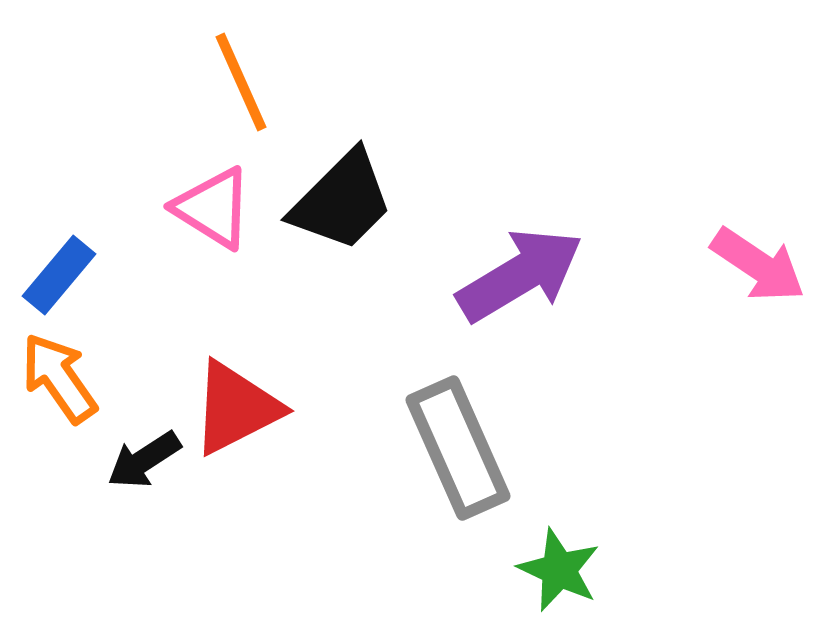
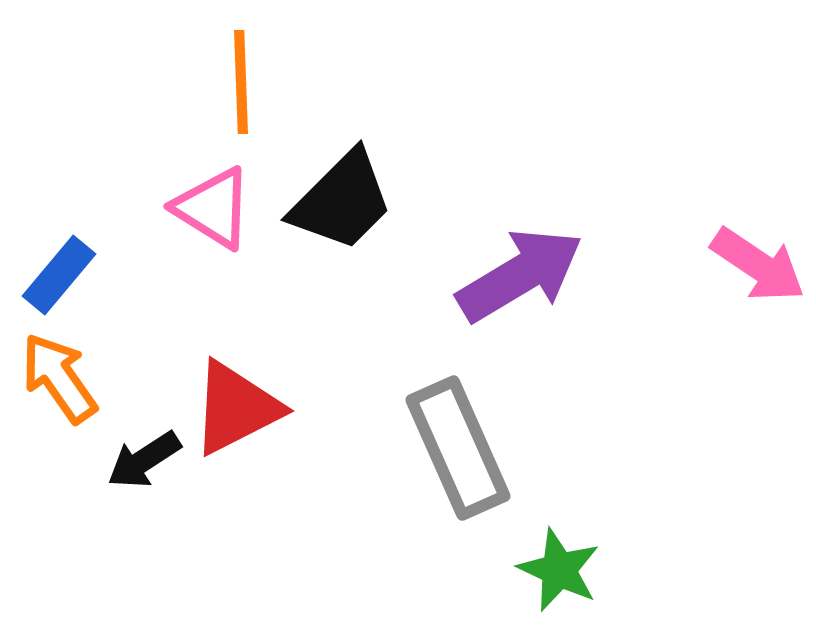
orange line: rotated 22 degrees clockwise
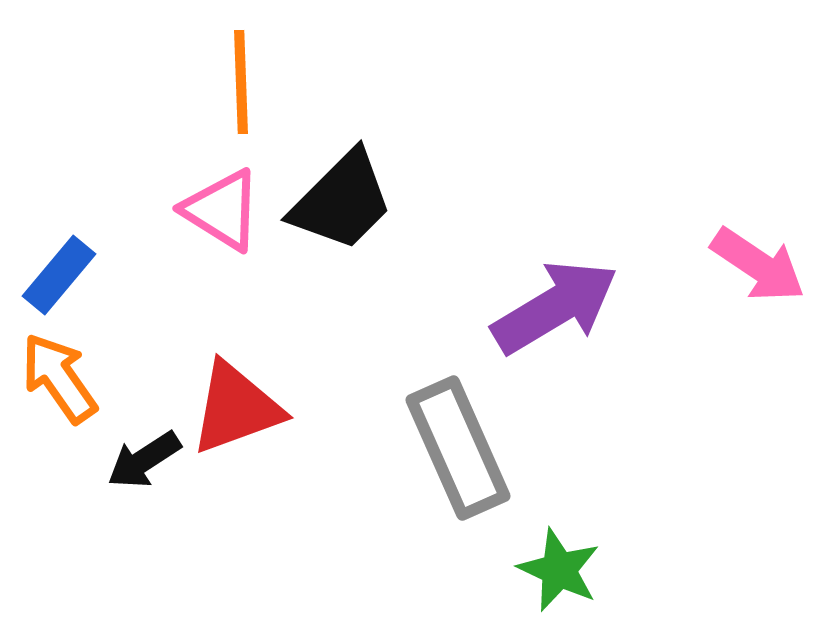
pink triangle: moved 9 px right, 2 px down
purple arrow: moved 35 px right, 32 px down
red triangle: rotated 7 degrees clockwise
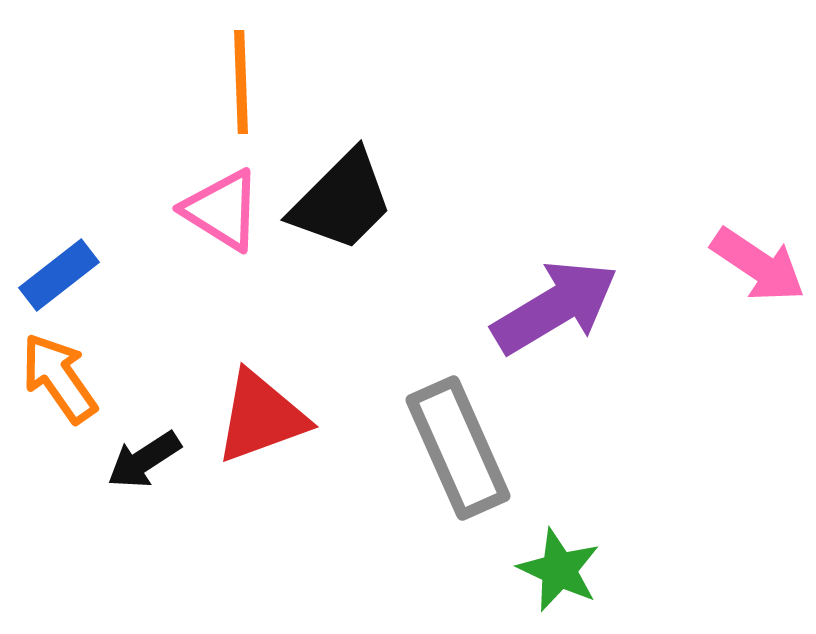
blue rectangle: rotated 12 degrees clockwise
red triangle: moved 25 px right, 9 px down
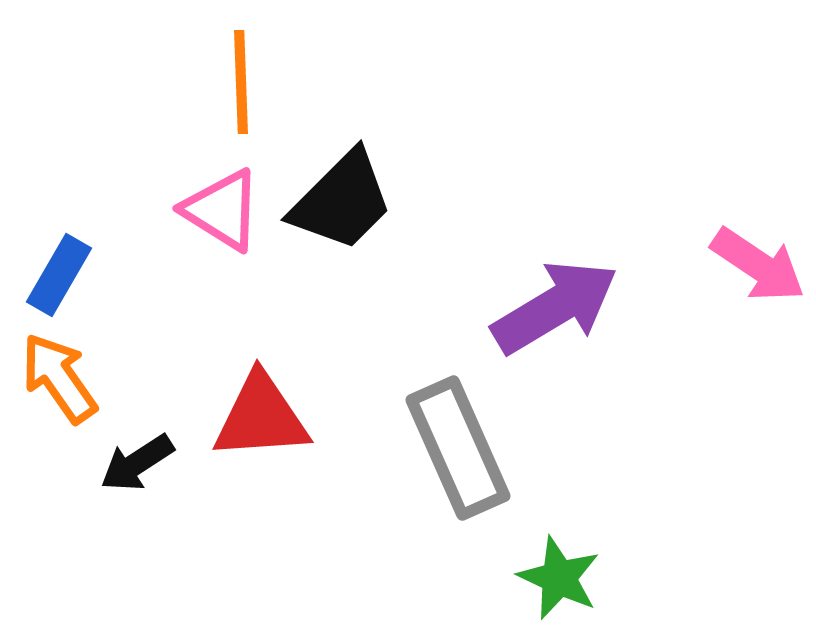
blue rectangle: rotated 22 degrees counterclockwise
red triangle: rotated 16 degrees clockwise
black arrow: moved 7 px left, 3 px down
green star: moved 8 px down
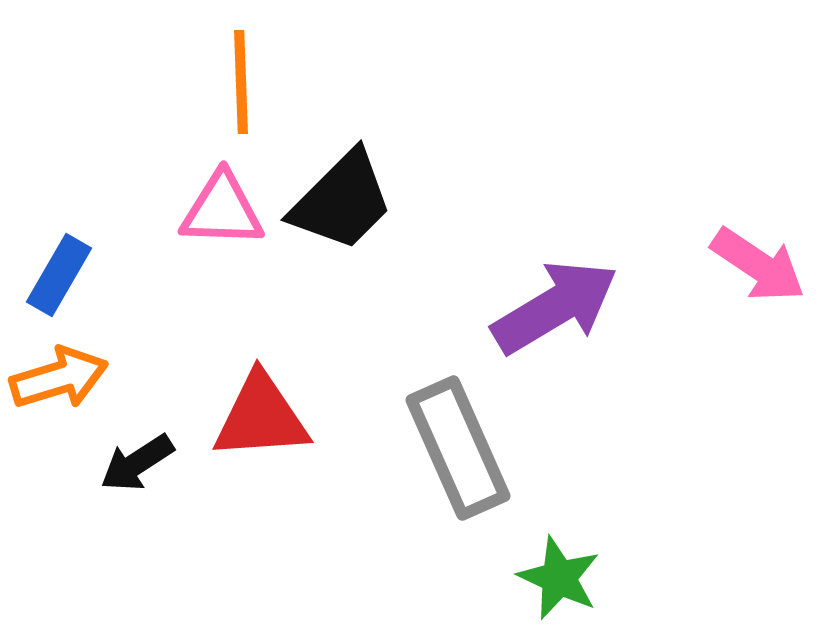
pink triangle: rotated 30 degrees counterclockwise
orange arrow: rotated 108 degrees clockwise
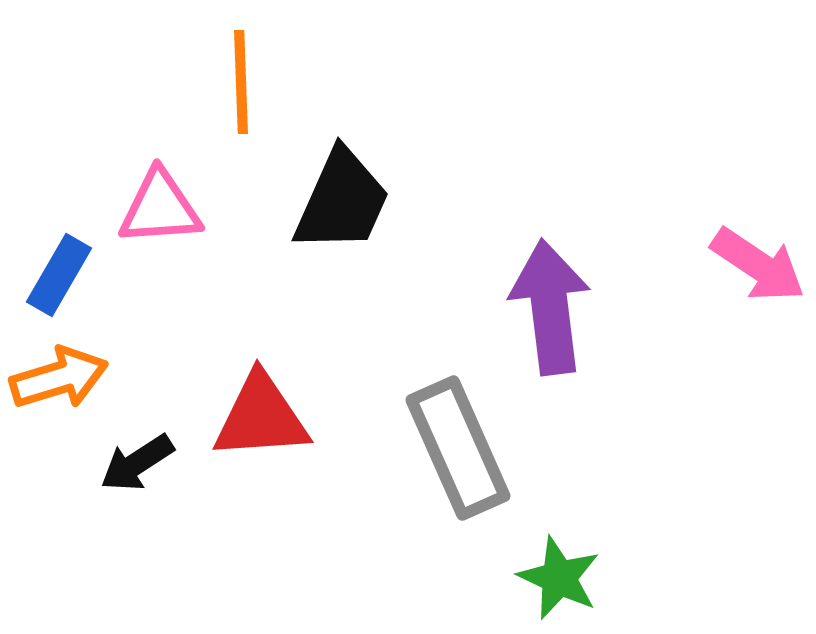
black trapezoid: rotated 21 degrees counterclockwise
pink triangle: moved 62 px left, 2 px up; rotated 6 degrees counterclockwise
purple arrow: moved 5 px left; rotated 66 degrees counterclockwise
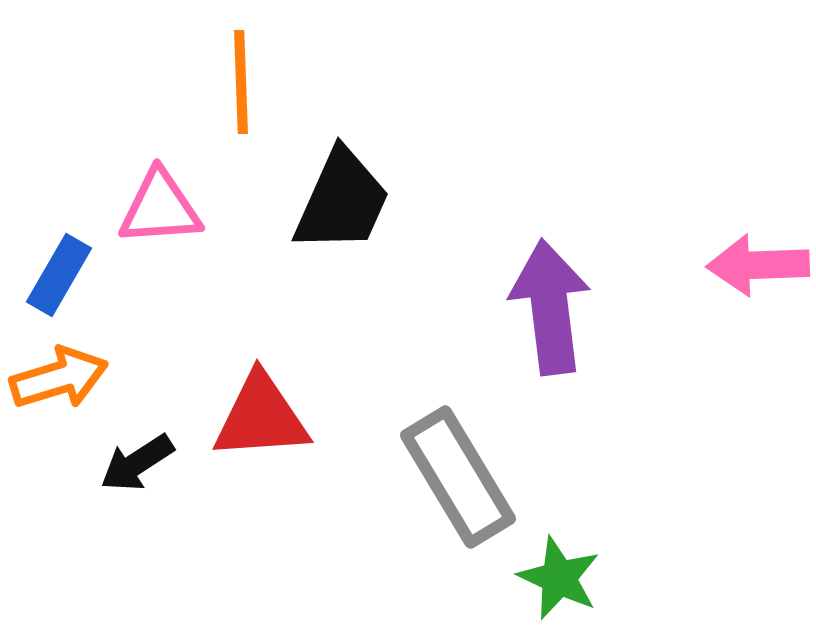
pink arrow: rotated 144 degrees clockwise
gray rectangle: moved 29 px down; rotated 7 degrees counterclockwise
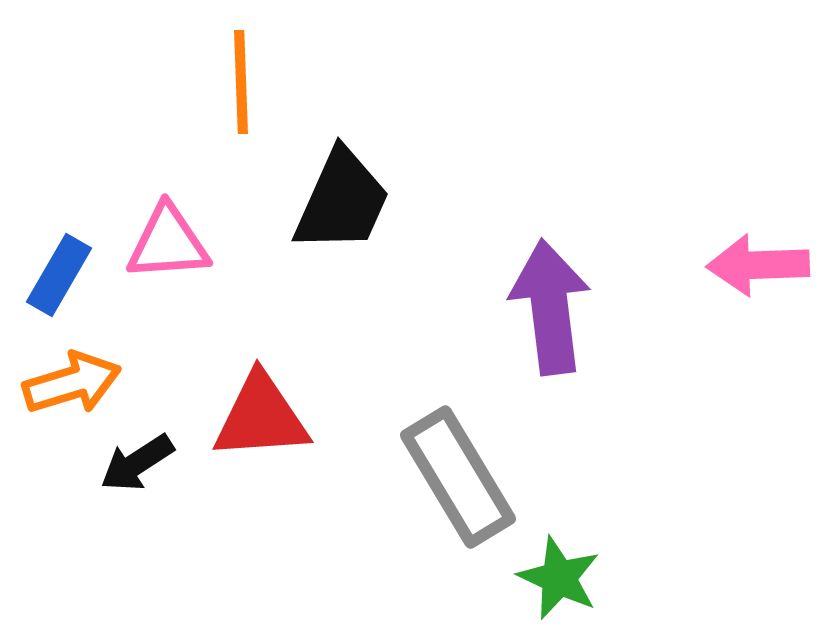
pink triangle: moved 8 px right, 35 px down
orange arrow: moved 13 px right, 5 px down
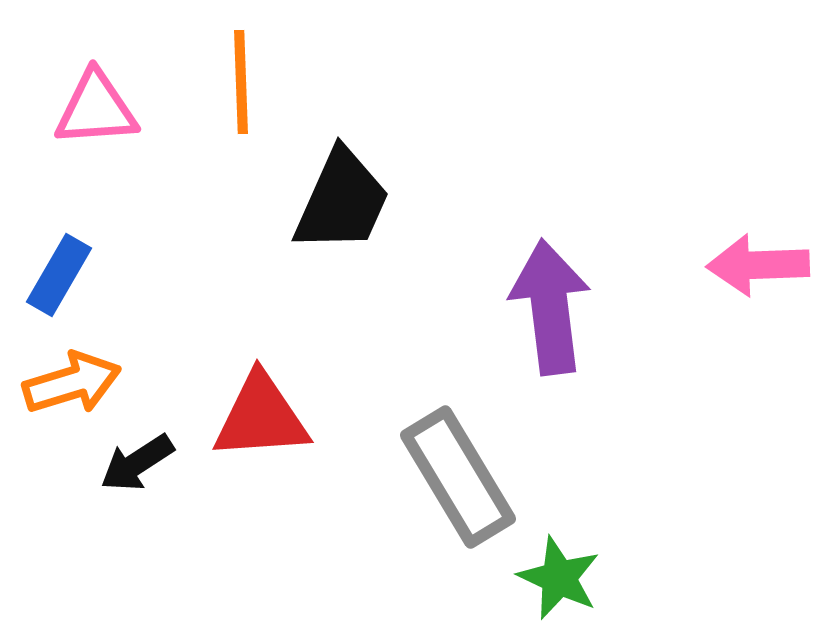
pink triangle: moved 72 px left, 134 px up
